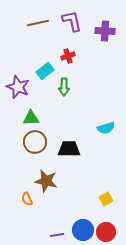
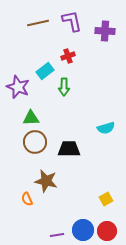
red circle: moved 1 px right, 1 px up
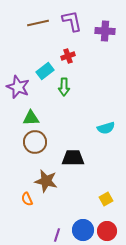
black trapezoid: moved 4 px right, 9 px down
purple line: rotated 64 degrees counterclockwise
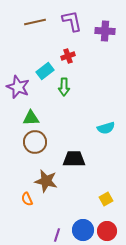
brown line: moved 3 px left, 1 px up
black trapezoid: moved 1 px right, 1 px down
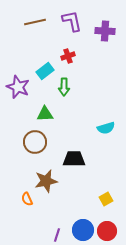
green triangle: moved 14 px right, 4 px up
brown star: rotated 25 degrees counterclockwise
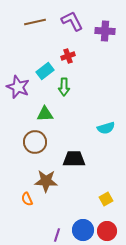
purple L-shape: rotated 15 degrees counterclockwise
brown star: rotated 15 degrees clockwise
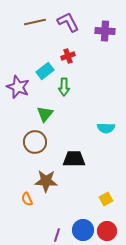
purple L-shape: moved 4 px left, 1 px down
green triangle: rotated 48 degrees counterclockwise
cyan semicircle: rotated 18 degrees clockwise
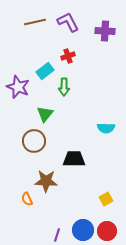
brown circle: moved 1 px left, 1 px up
